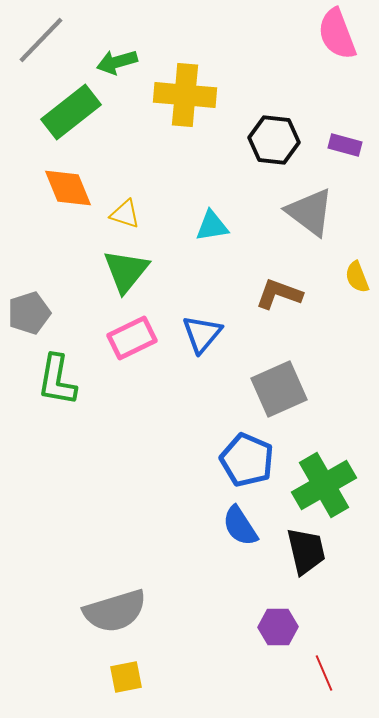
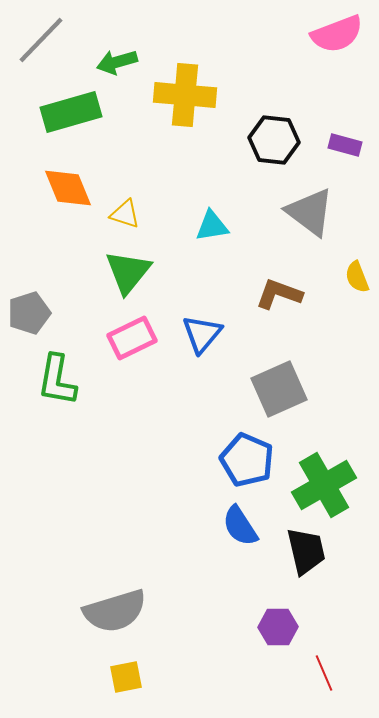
pink semicircle: rotated 90 degrees counterclockwise
green rectangle: rotated 22 degrees clockwise
green triangle: moved 2 px right, 1 px down
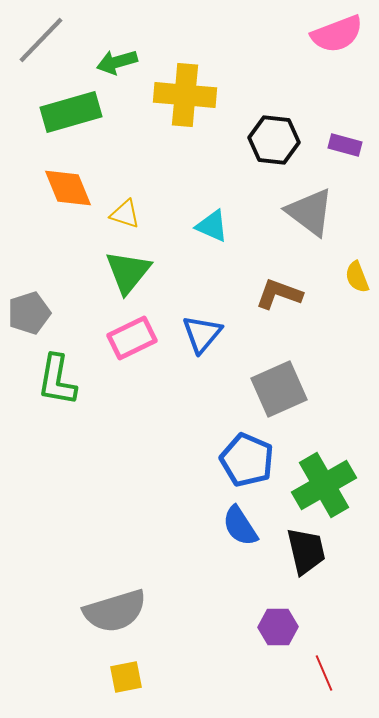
cyan triangle: rotated 33 degrees clockwise
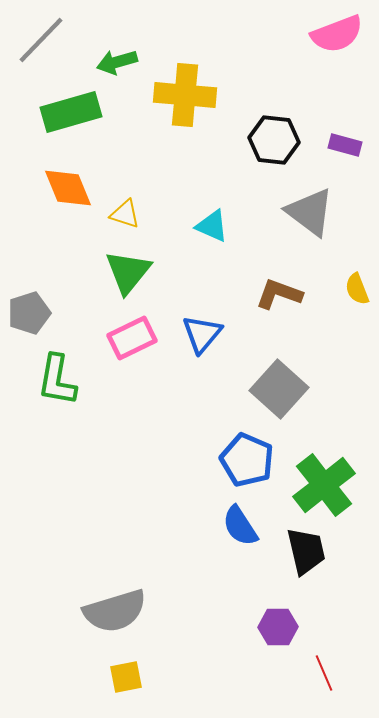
yellow semicircle: moved 12 px down
gray square: rotated 24 degrees counterclockwise
green cross: rotated 8 degrees counterclockwise
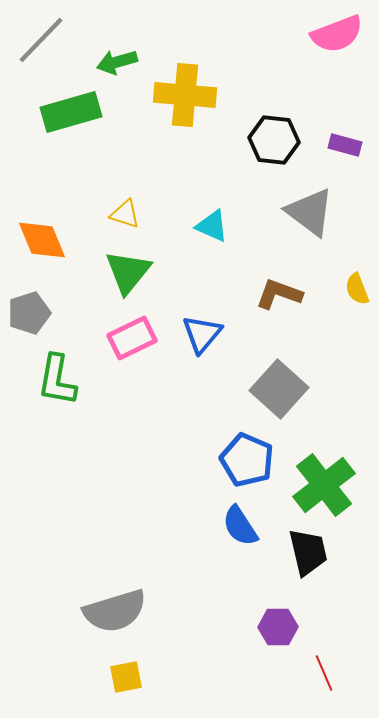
orange diamond: moved 26 px left, 52 px down
black trapezoid: moved 2 px right, 1 px down
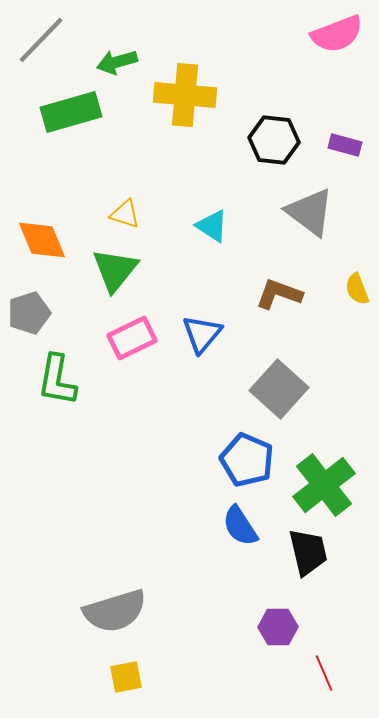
cyan triangle: rotated 9 degrees clockwise
green triangle: moved 13 px left, 2 px up
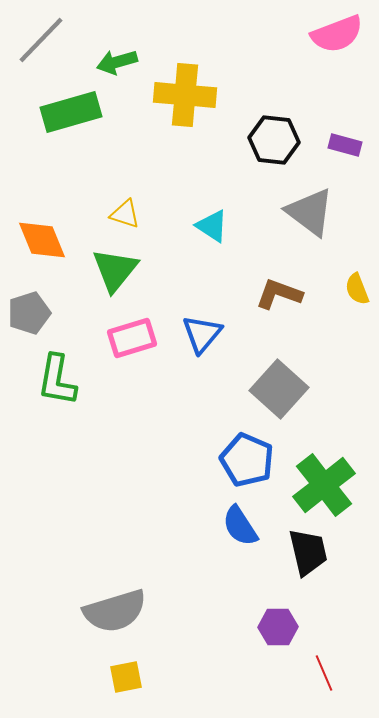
pink rectangle: rotated 9 degrees clockwise
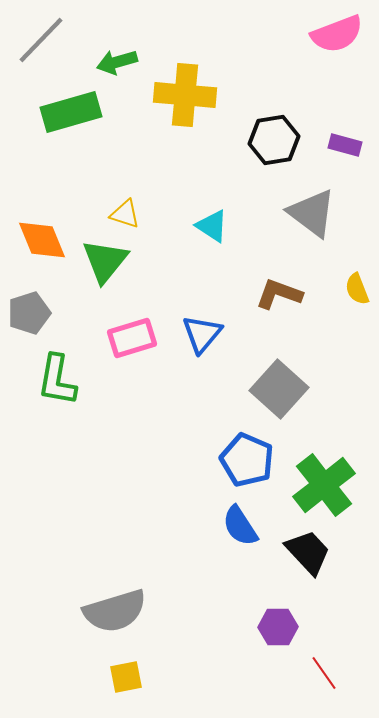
black hexagon: rotated 15 degrees counterclockwise
gray triangle: moved 2 px right, 1 px down
green triangle: moved 10 px left, 9 px up
black trapezoid: rotated 30 degrees counterclockwise
red line: rotated 12 degrees counterclockwise
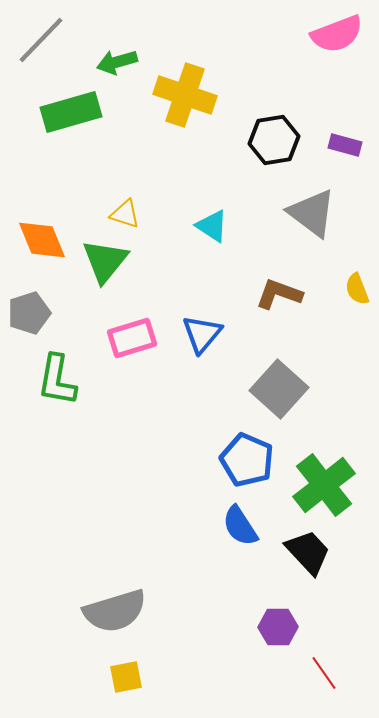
yellow cross: rotated 14 degrees clockwise
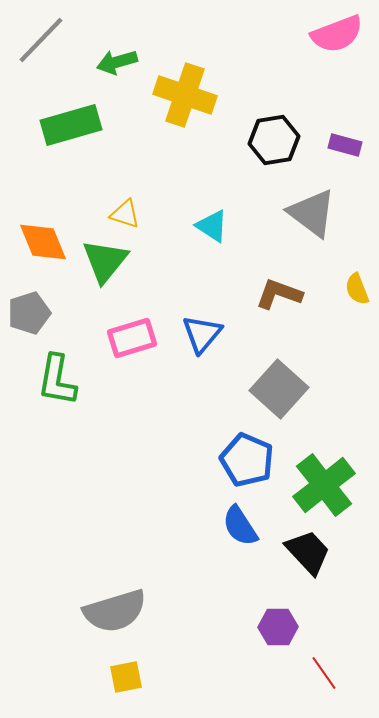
green rectangle: moved 13 px down
orange diamond: moved 1 px right, 2 px down
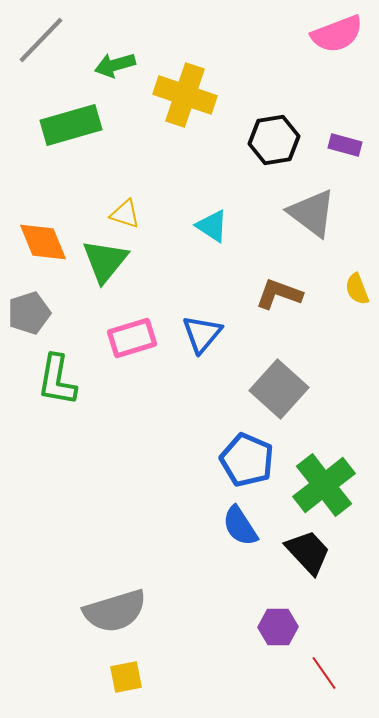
green arrow: moved 2 px left, 3 px down
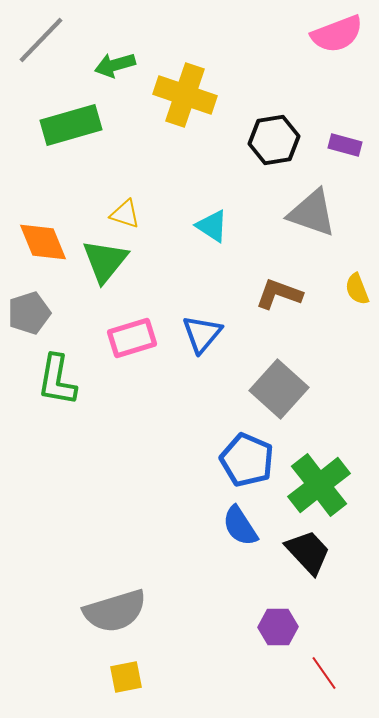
gray triangle: rotated 18 degrees counterclockwise
green cross: moved 5 px left
